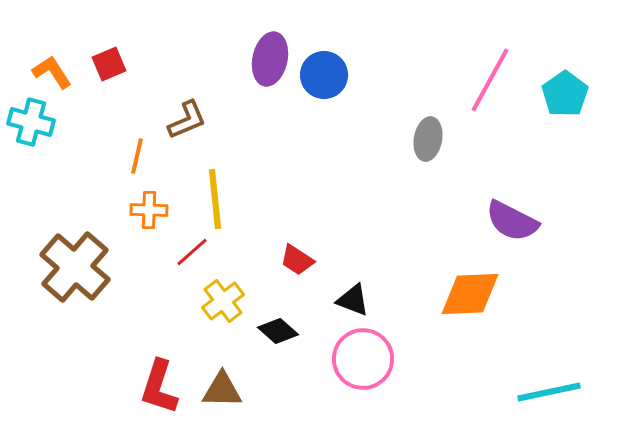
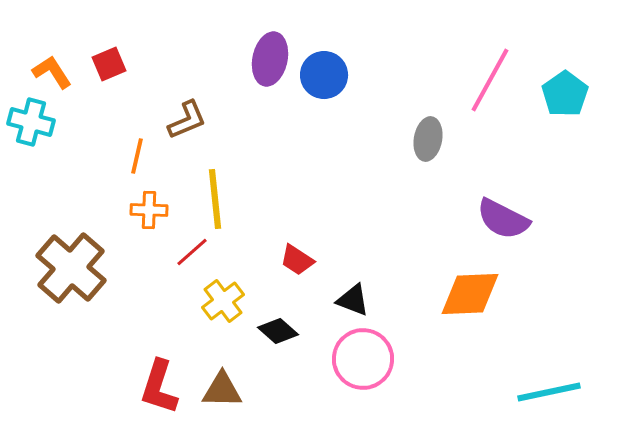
purple semicircle: moved 9 px left, 2 px up
brown cross: moved 4 px left, 1 px down
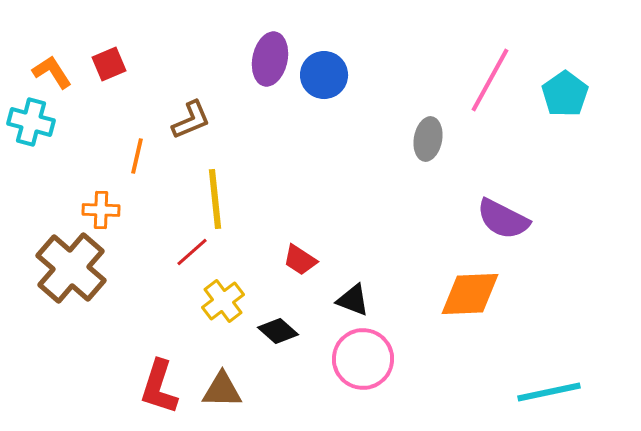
brown L-shape: moved 4 px right
orange cross: moved 48 px left
red trapezoid: moved 3 px right
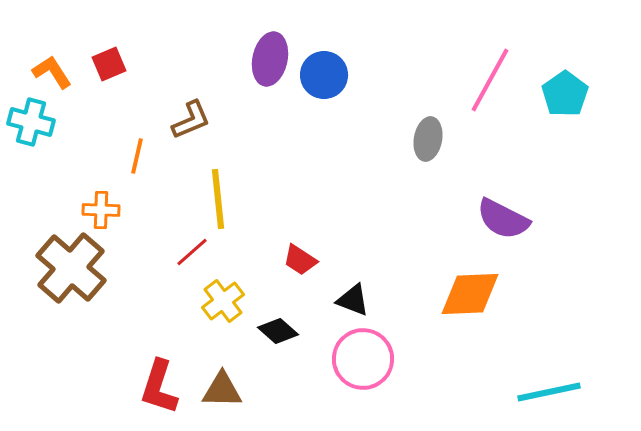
yellow line: moved 3 px right
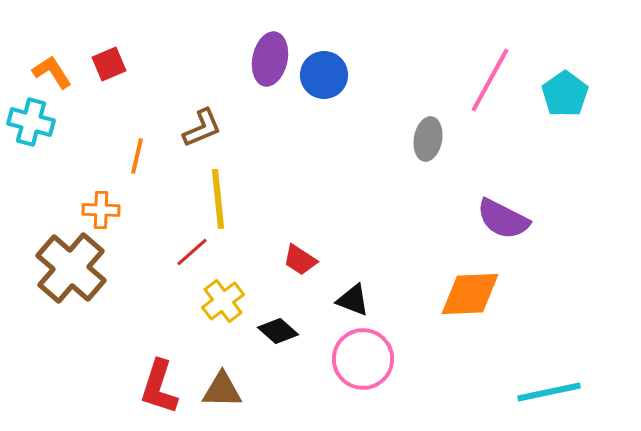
brown L-shape: moved 11 px right, 8 px down
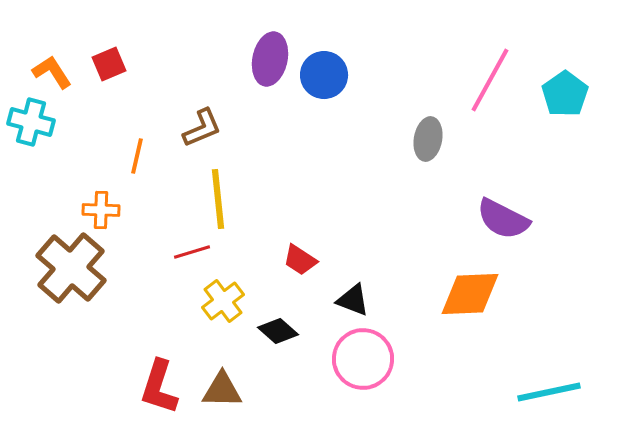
red line: rotated 24 degrees clockwise
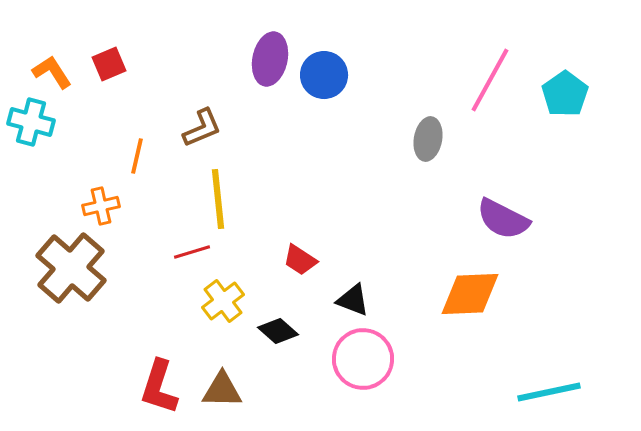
orange cross: moved 4 px up; rotated 15 degrees counterclockwise
